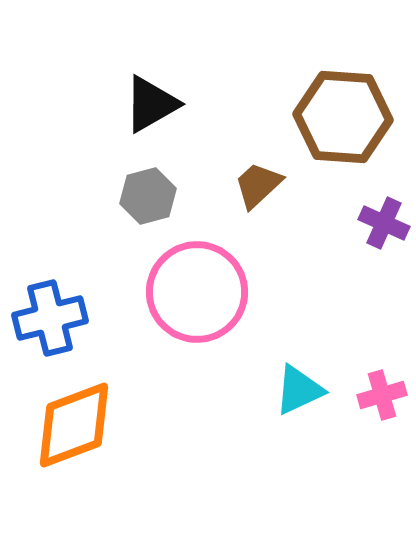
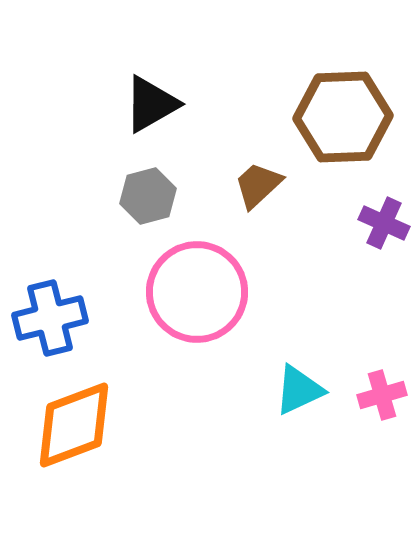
brown hexagon: rotated 6 degrees counterclockwise
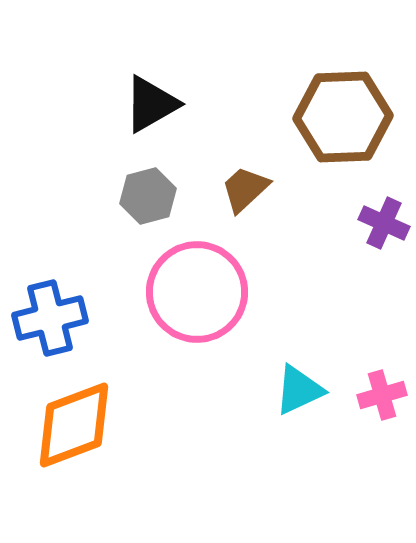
brown trapezoid: moved 13 px left, 4 px down
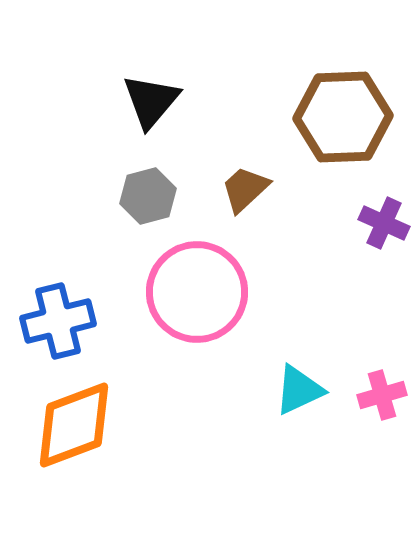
black triangle: moved 3 px up; rotated 20 degrees counterclockwise
blue cross: moved 8 px right, 3 px down
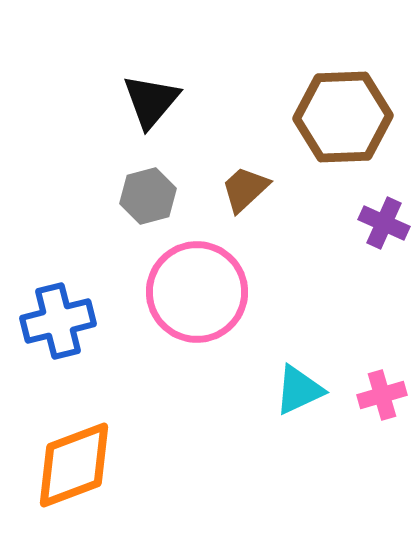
orange diamond: moved 40 px down
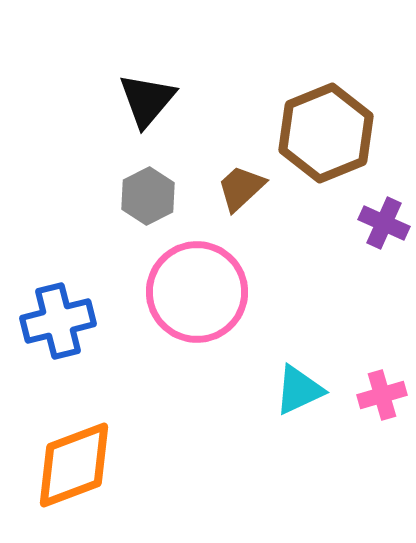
black triangle: moved 4 px left, 1 px up
brown hexagon: moved 17 px left, 16 px down; rotated 20 degrees counterclockwise
brown trapezoid: moved 4 px left, 1 px up
gray hexagon: rotated 12 degrees counterclockwise
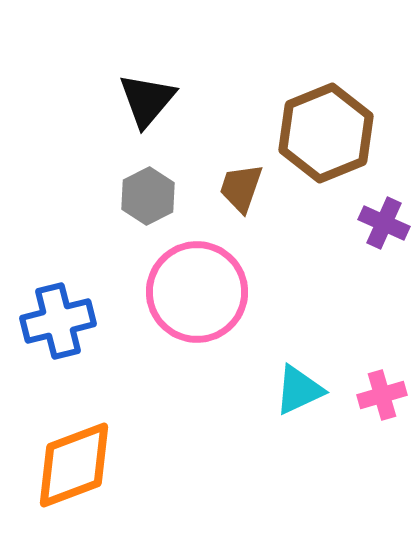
brown trapezoid: rotated 28 degrees counterclockwise
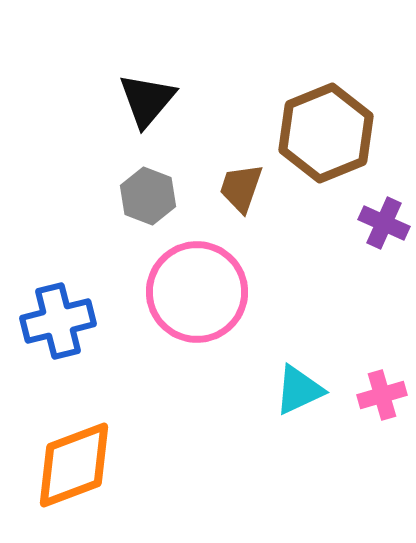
gray hexagon: rotated 12 degrees counterclockwise
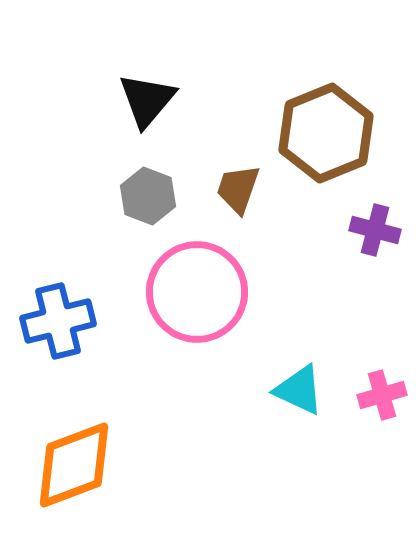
brown trapezoid: moved 3 px left, 1 px down
purple cross: moved 9 px left, 7 px down; rotated 9 degrees counterclockwise
cyan triangle: rotated 50 degrees clockwise
